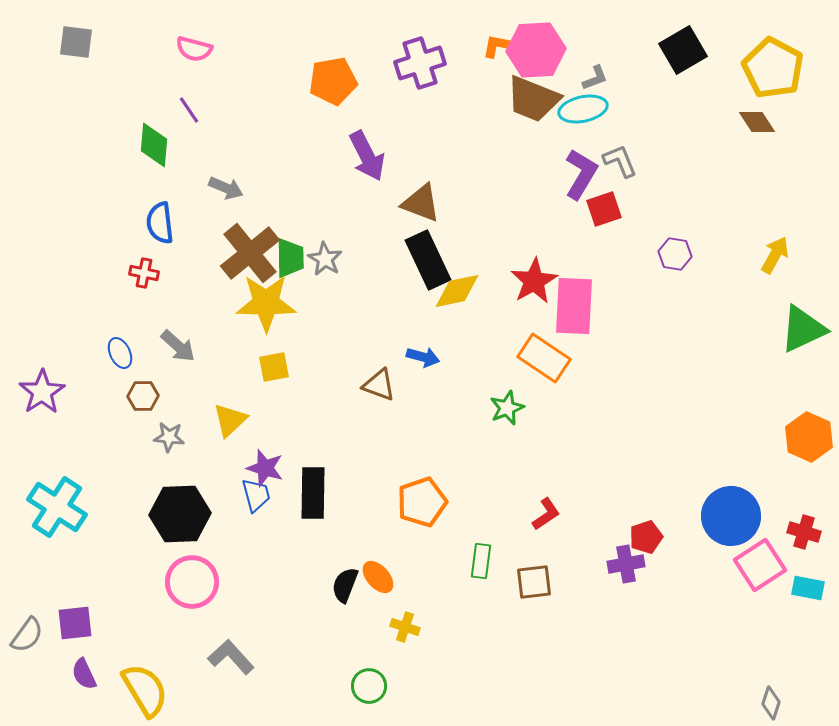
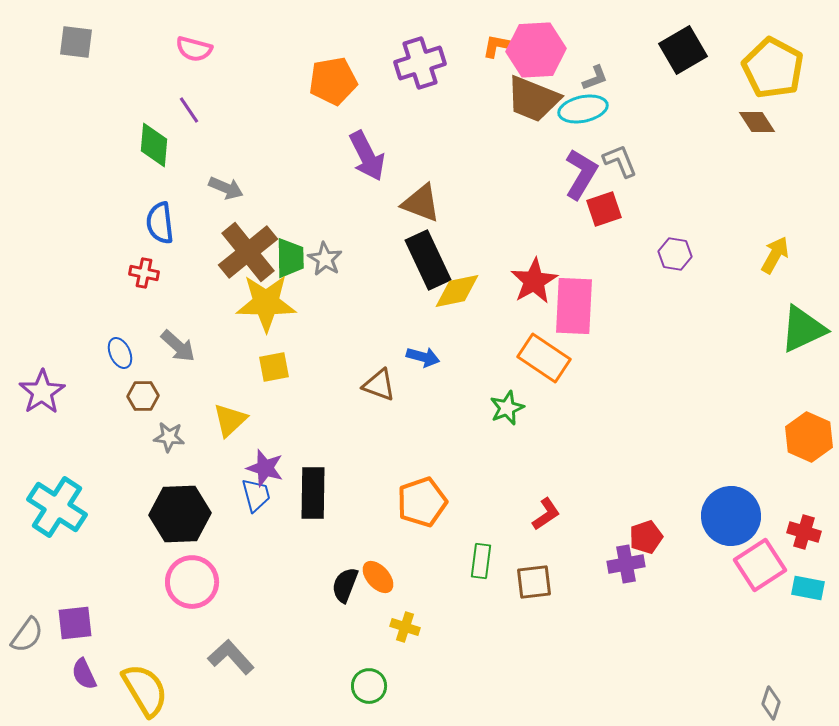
brown cross at (250, 253): moved 2 px left, 1 px up
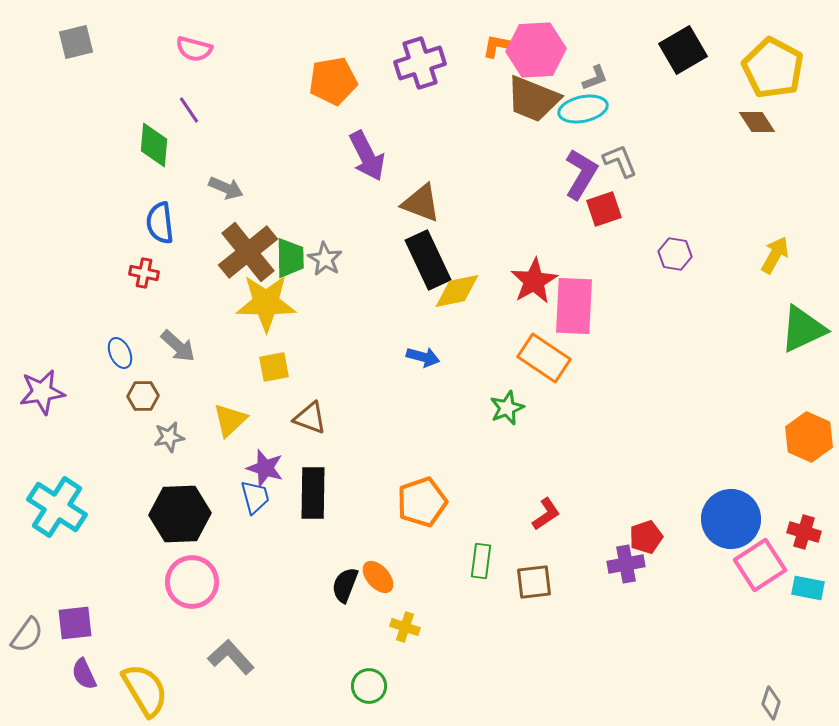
gray square at (76, 42): rotated 21 degrees counterclockwise
brown triangle at (379, 385): moved 69 px left, 33 px down
purple star at (42, 392): rotated 24 degrees clockwise
gray star at (169, 437): rotated 16 degrees counterclockwise
blue trapezoid at (256, 495): moved 1 px left, 2 px down
blue circle at (731, 516): moved 3 px down
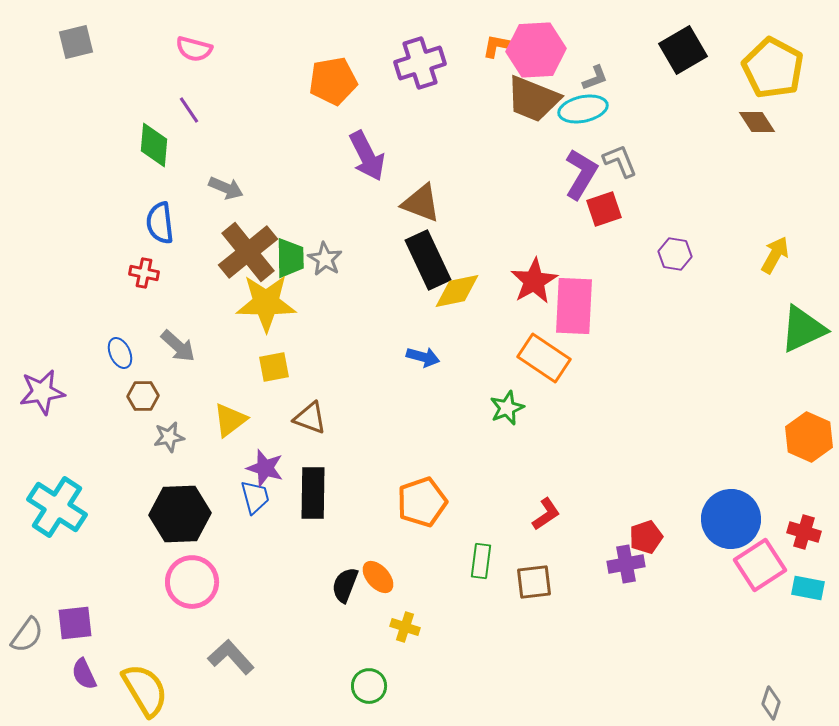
yellow triangle at (230, 420): rotated 6 degrees clockwise
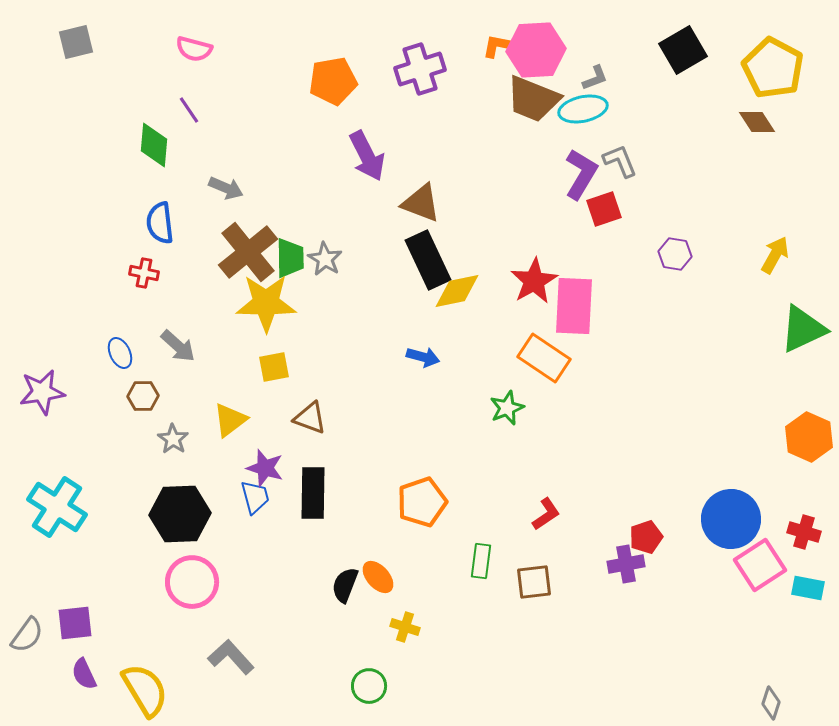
purple cross at (420, 63): moved 6 px down
gray star at (169, 437): moved 4 px right, 2 px down; rotated 28 degrees counterclockwise
